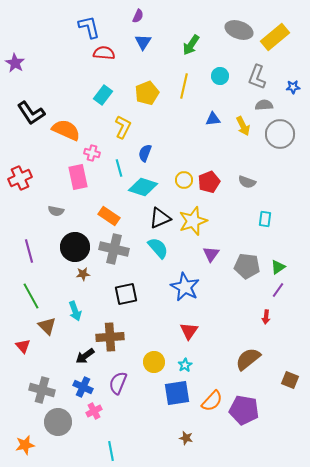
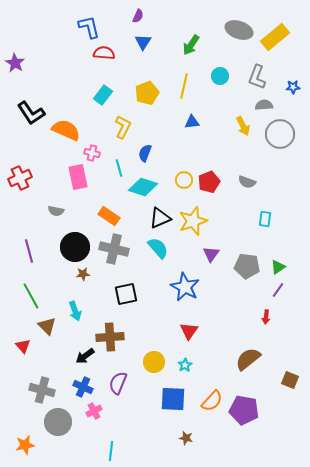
blue triangle at (213, 119): moved 21 px left, 3 px down
blue square at (177, 393): moved 4 px left, 6 px down; rotated 12 degrees clockwise
cyan line at (111, 451): rotated 18 degrees clockwise
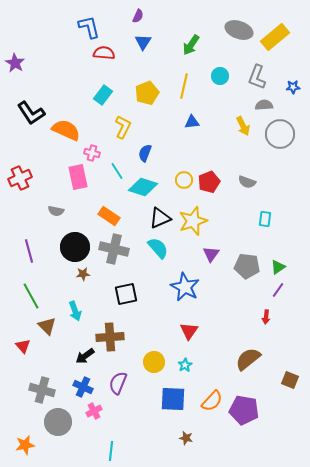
cyan line at (119, 168): moved 2 px left, 3 px down; rotated 18 degrees counterclockwise
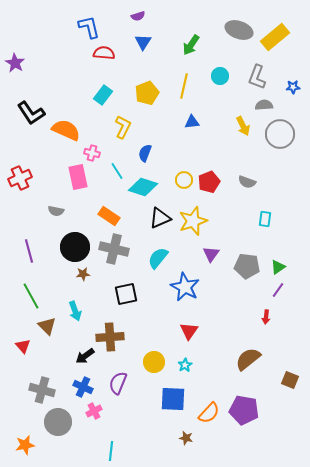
purple semicircle at (138, 16): rotated 48 degrees clockwise
cyan semicircle at (158, 248): moved 10 px down; rotated 100 degrees counterclockwise
orange semicircle at (212, 401): moved 3 px left, 12 px down
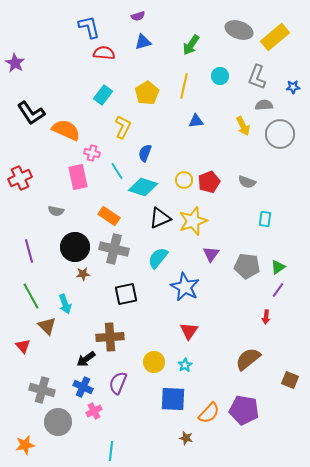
blue triangle at (143, 42): rotated 42 degrees clockwise
yellow pentagon at (147, 93): rotated 10 degrees counterclockwise
blue triangle at (192, 122): moved 4 px right, 1 px up
cyan arrow at (75, 311): moved 10 px left, 7 px up
black arrow at (85, 356): moved 1 px right, 3 px down
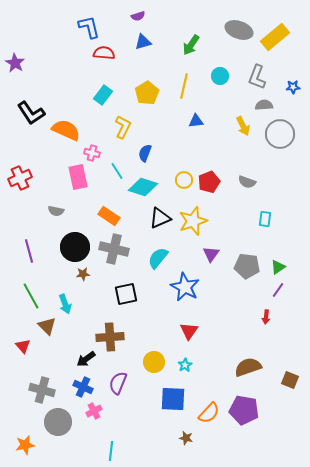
brown semicircle at (248, 359): moved 8 px down; rotated 20 degrees clockwise
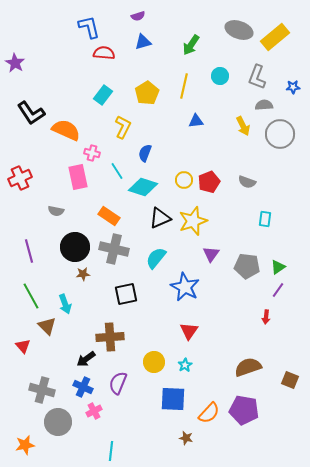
cyan semicircle at (158, 258): moved 2 px left
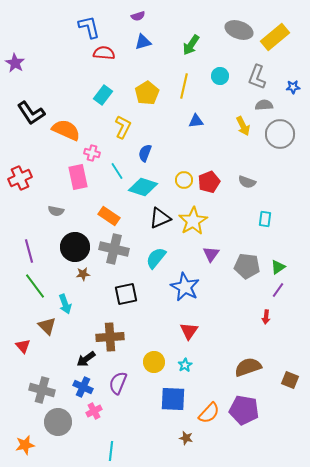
yellow star at (193, 221): rotated 12 degrees counterclockwise
green line at (31, 296): moved 4 px right, 10 px up; rotated 8 degrees counterclockwise
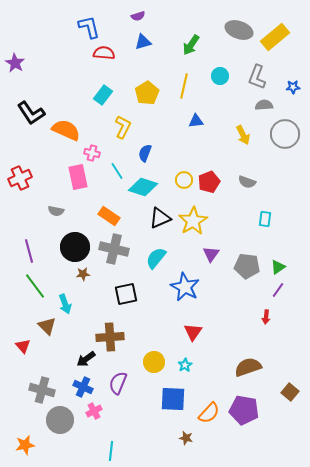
yellow arrow at (243, 126): moved 9 px down
gray circle at (280, 134): moved 5 px right
red triangle at (189, 331): moved 4 px right, 1 px down
brown square at (290, 380): moved 12 px down; rotated 18 degrees clockwise
gray circle at (58, 422): moved 2 px right, 2 px up
